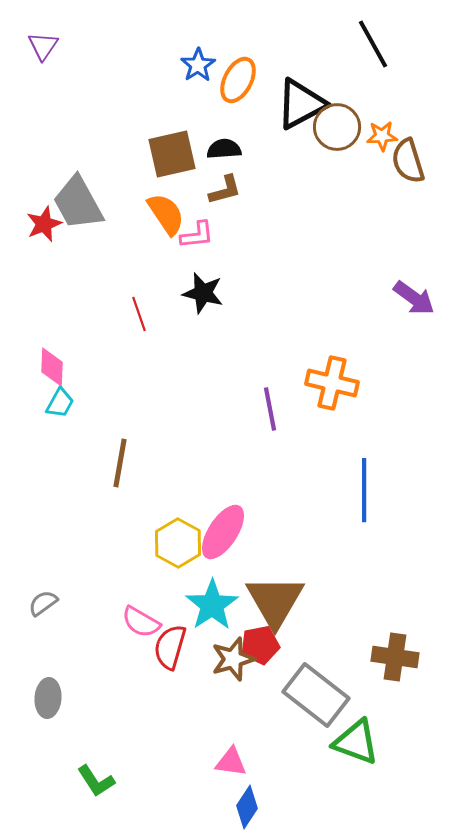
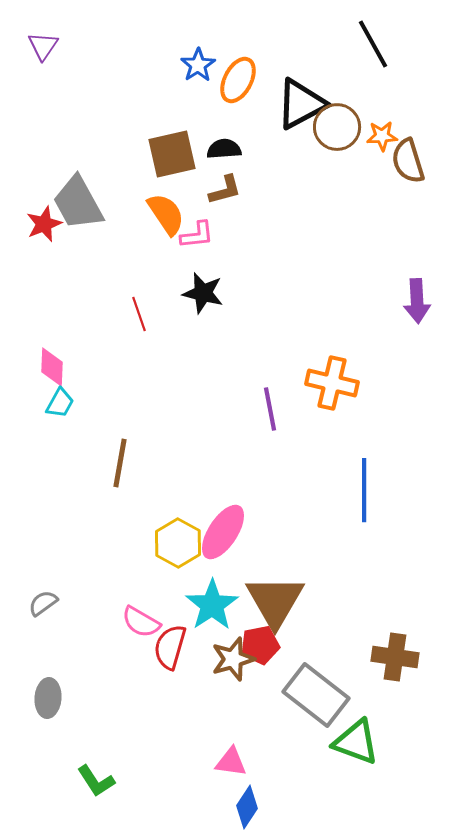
purple arrow: moved 3 px right, 3 px down; rotated 51 degrees clockwise
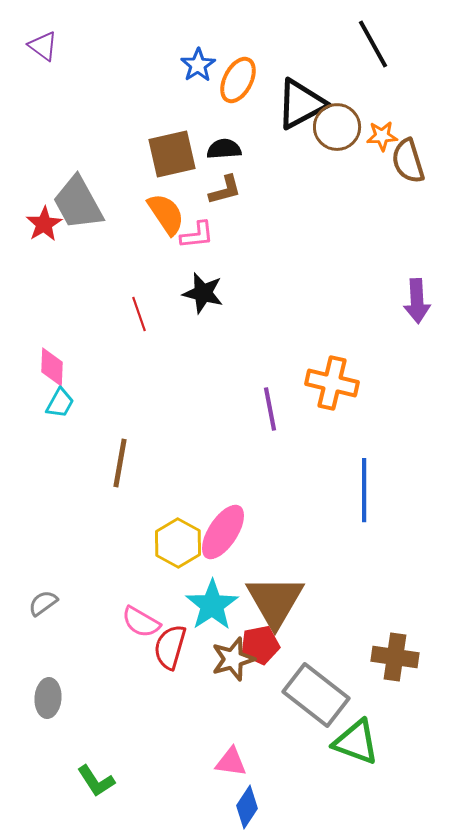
purple triangle: rotated 28 degrees counterclockwise
red star: rotated 9 degrees counterclockwise
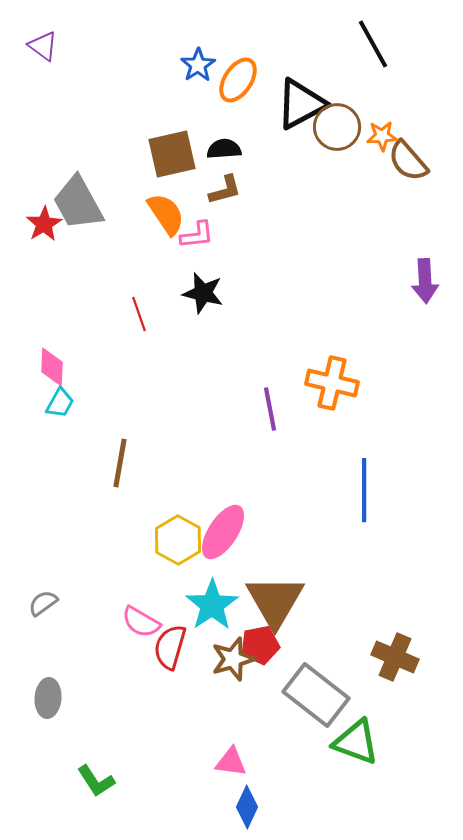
orange ellipse: rotated 6 degrees clockwise
brown semicircle: rotated 24 degrees counterclockwise
purple arrow: moved 8 px right, 20 px up
yellow hexagon: moved 3 px up
brown cross: rotated 15 degrees clockwise
blue diamond: rotated 9 degrees counterclockwise
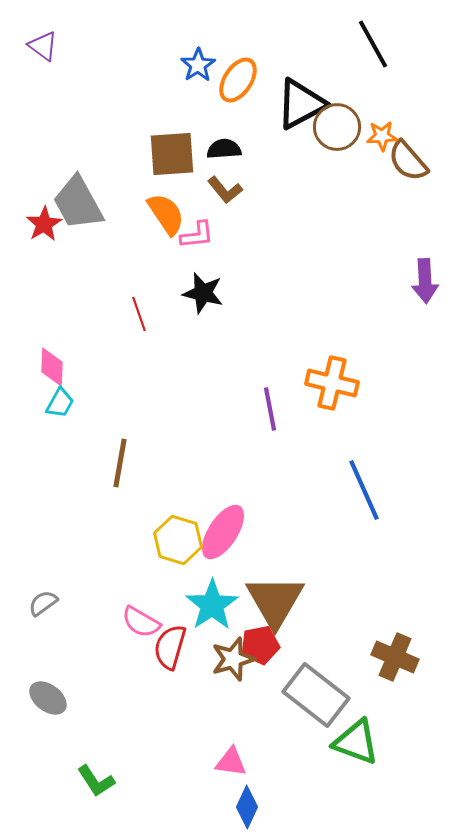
brown square: rotated 9 degrees clockwise
brown L-shape: rotated 66 degrees clockwise
blue line: rotated 24 degrees counterclockwise
yellow hexagon: rotated 12 degrees counterclockwise
gray ellipse: rotated 57 degrees counterclockwise
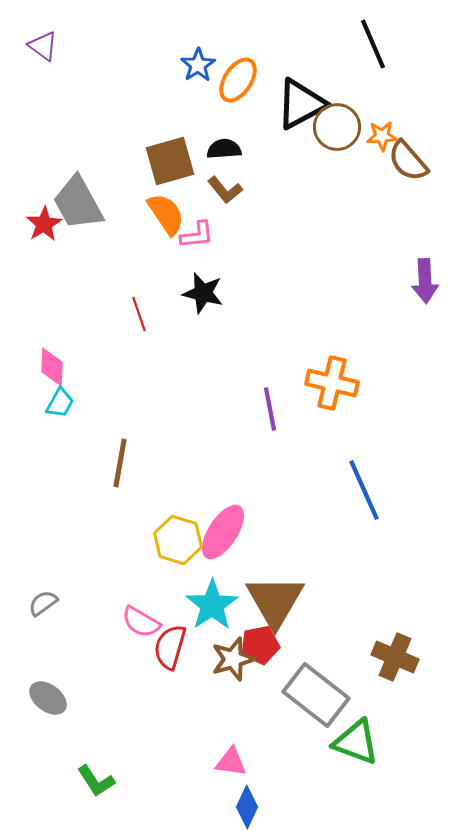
black line: rotated 6 degrees clockwise
brown square: moved 2 px left, 7 px down; rotated 12 degrees counterclockwise
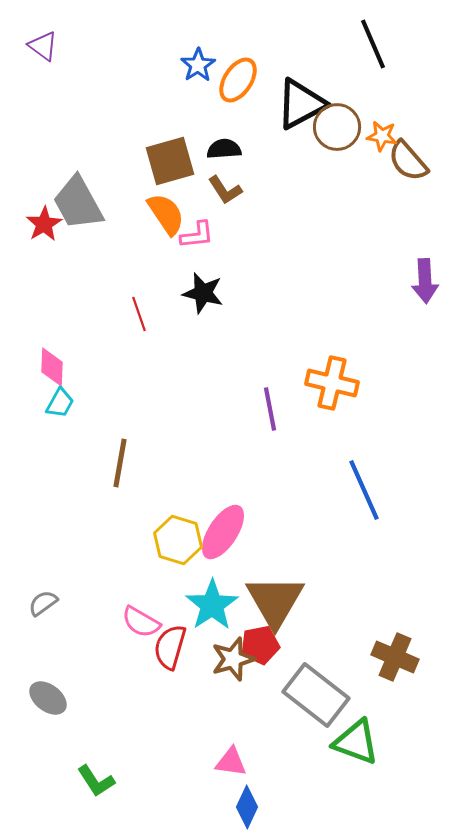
orange star: rotated 12 degrees clockwise
brown L-shape: rotated 6 degrees clockwise
